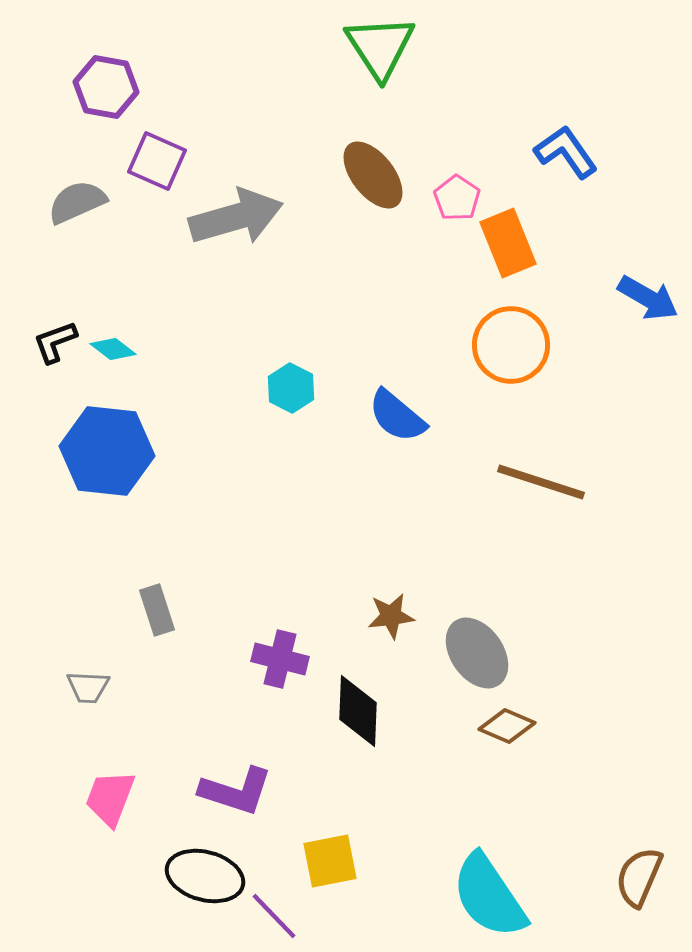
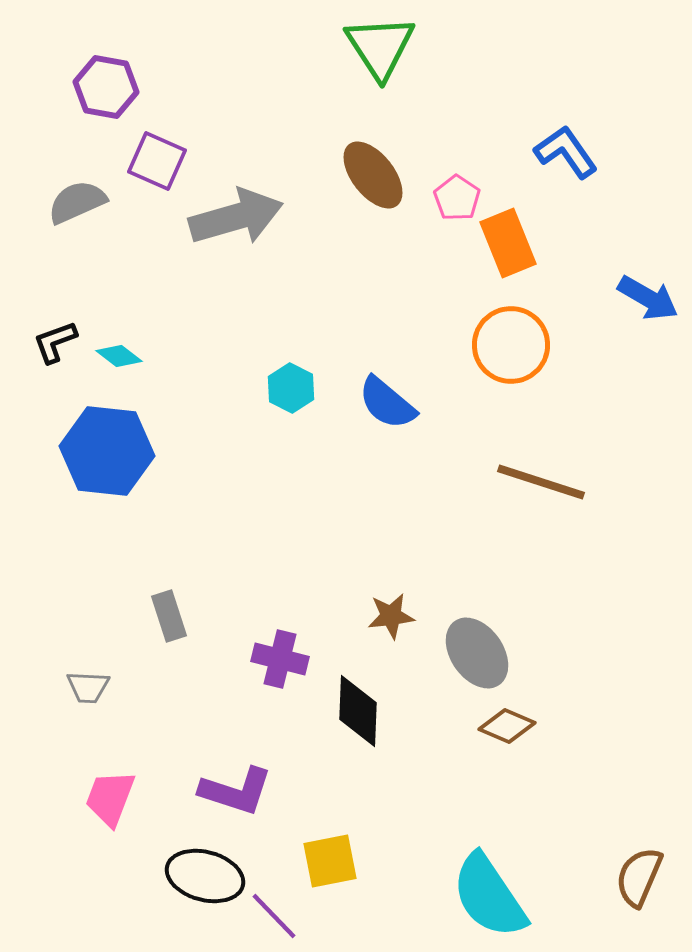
cyan diamond: moved 6 px right, 7 px down
blue semicircle: moved 10 px left, 13 px up
gray rectangle: moved 12 px right, 6 px down
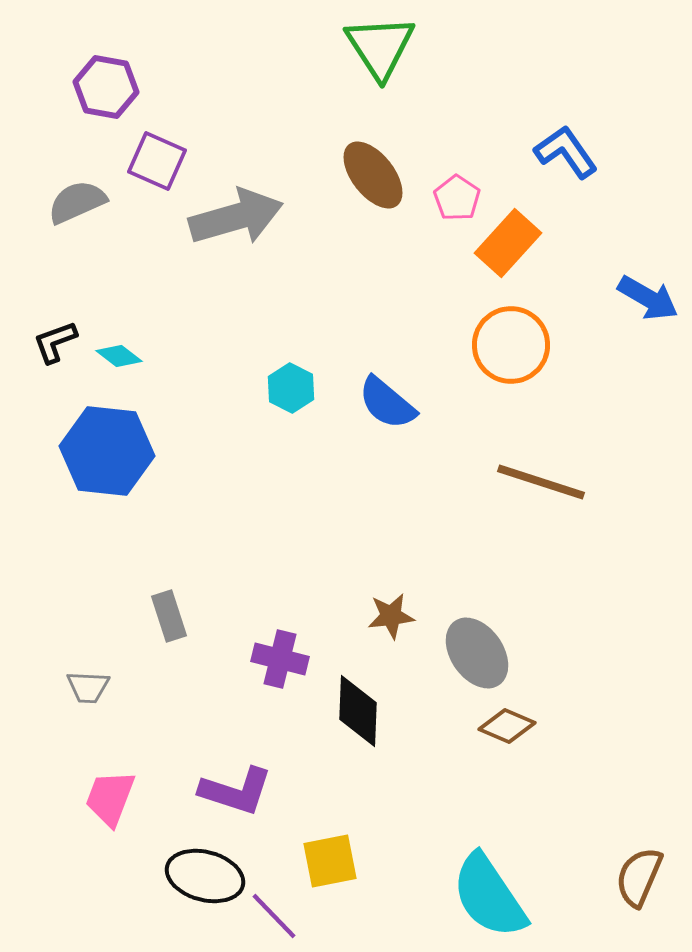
orange rectangle: rotated 64 degrees clockwise
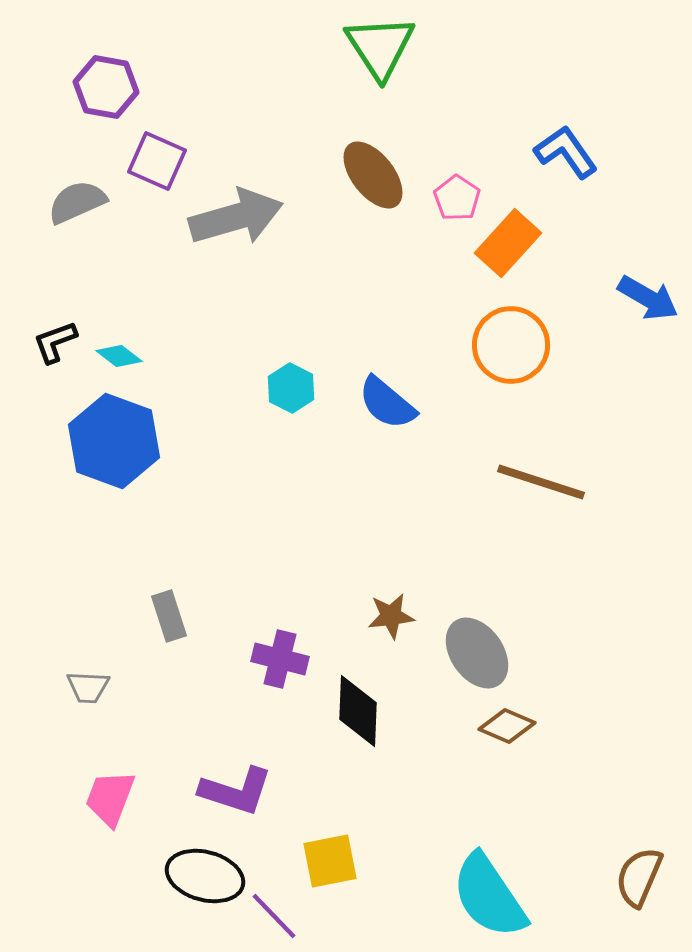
blue hexagon: moved 7 px right, 10 px up; rotated 14 degrees clockwise
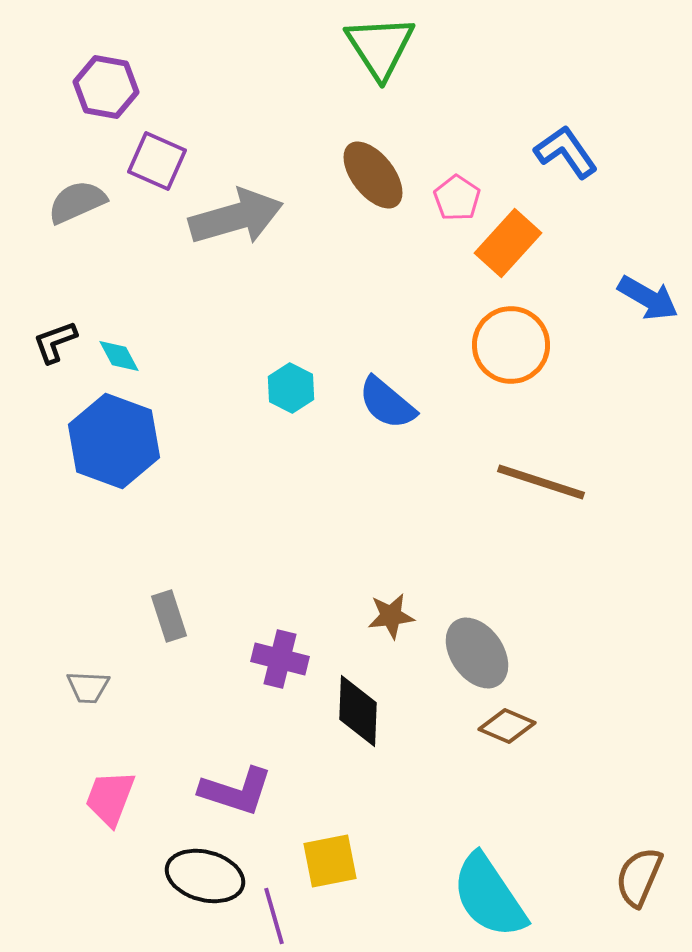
cyan diamond: rotated 24 degrees clockwise
purple line: rotated 28 degrees clockwise
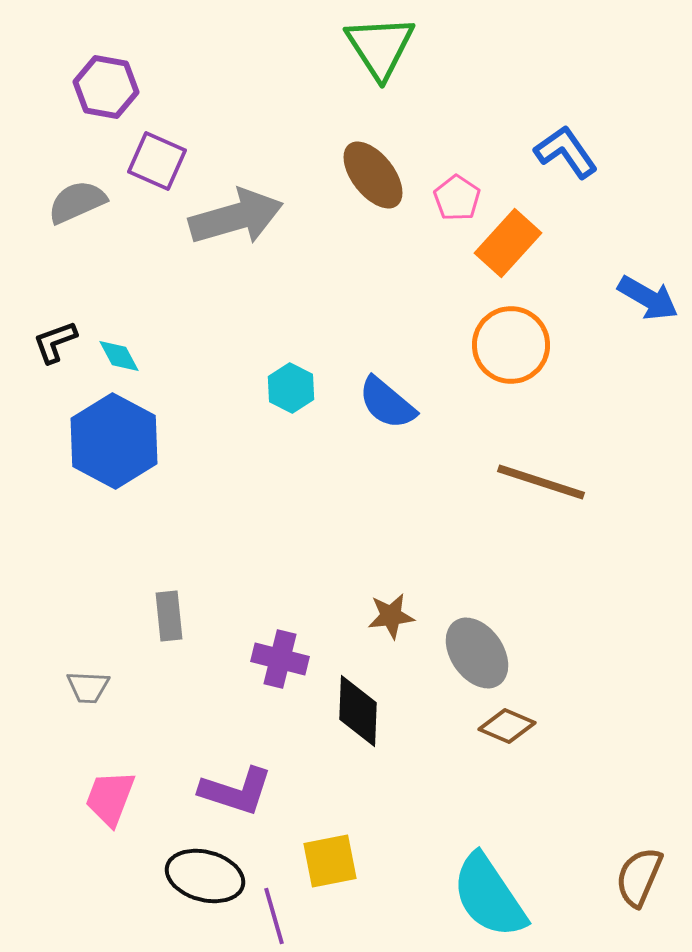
blue hexagon: rotated 8 degrees clockwise
gray rectangle: rotated 12 degrees clockwise
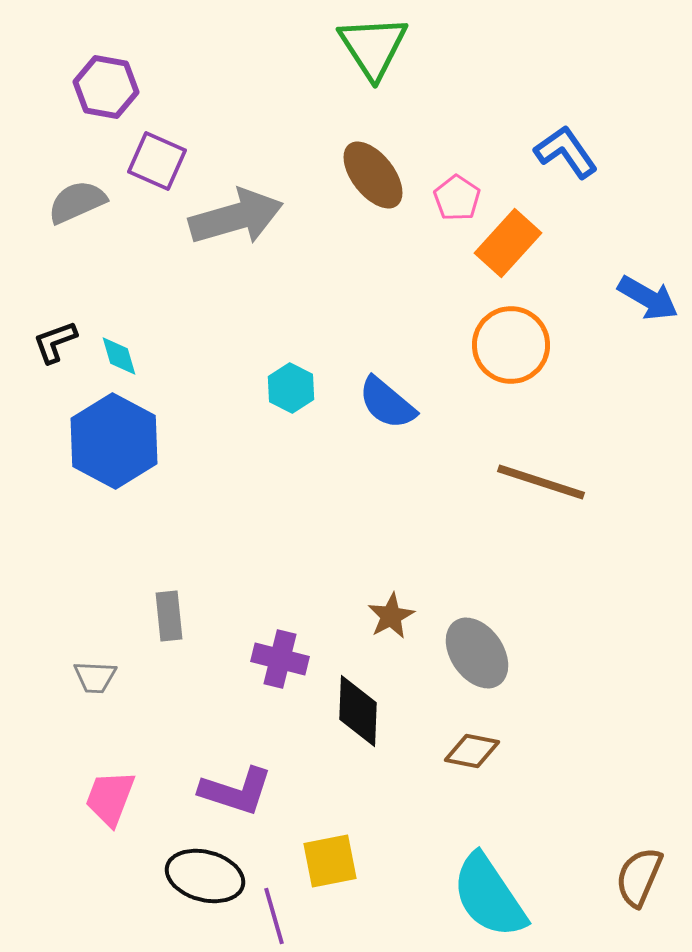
green triangle: moved 7 px left
cyan diamond: rotated 12 degrees clockwise
brown star: rotated 21 degrees counterclockwise
gray trapezoid: moved 7 px right, 10 px up
brown diamond: moved 35 px left, 25 px down; rotated 12 degrees counterclockwise
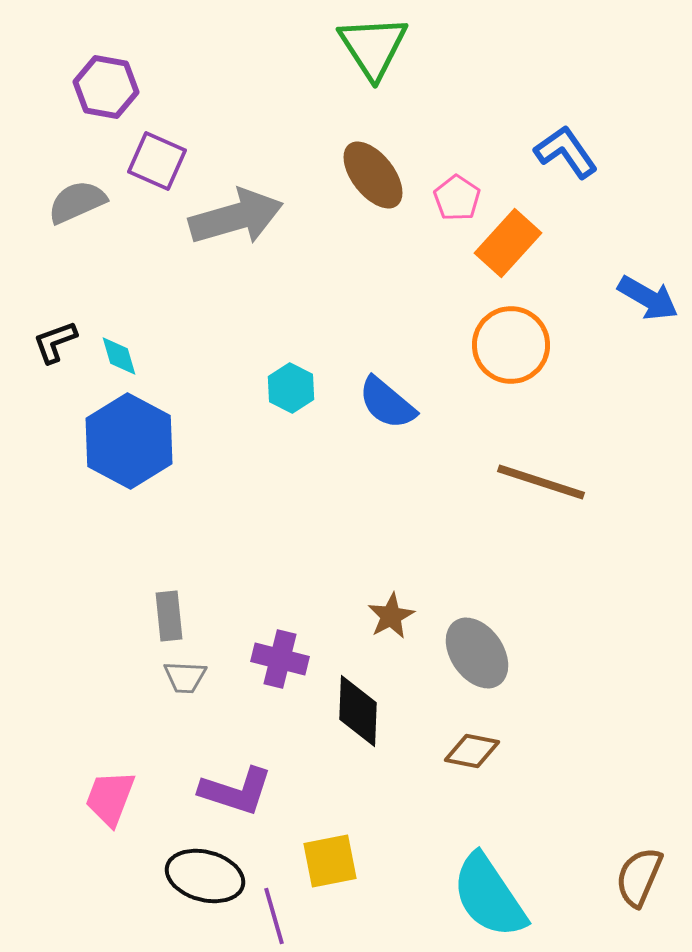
blue hexagon: moved 15 px right
gray trapezoid: moved 90 px right
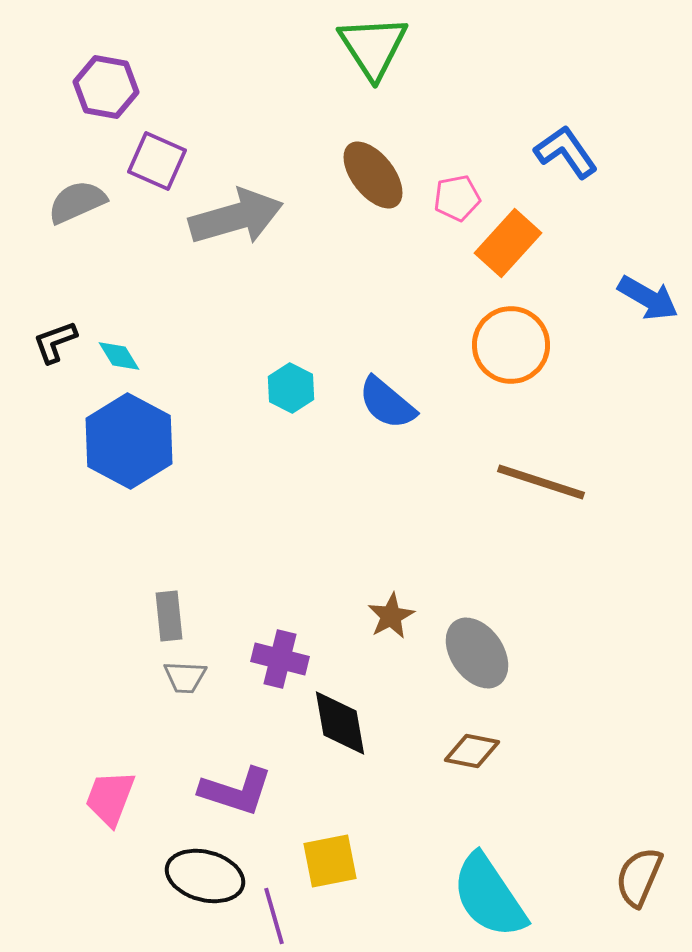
pink pentagon: rotated 27 degrees clockwise
cyan diamond: rotated 15 degrees counterclockwise
black diamond: moved 18 px left, 12 px down; rotated 12 degrees counterclockwise
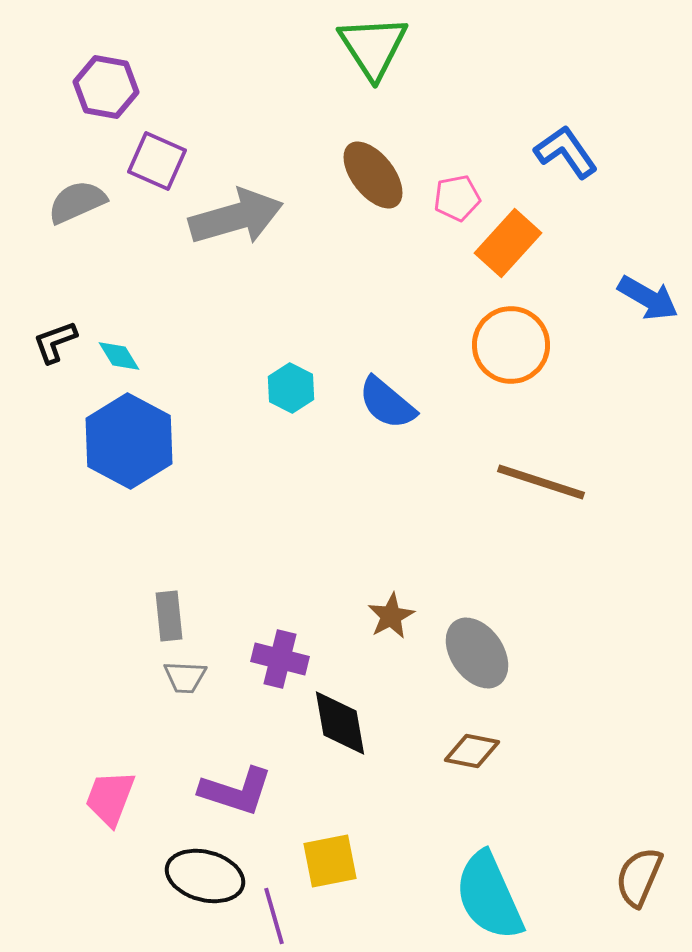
cyan semicircle: rotated 10 degrees clockwise
